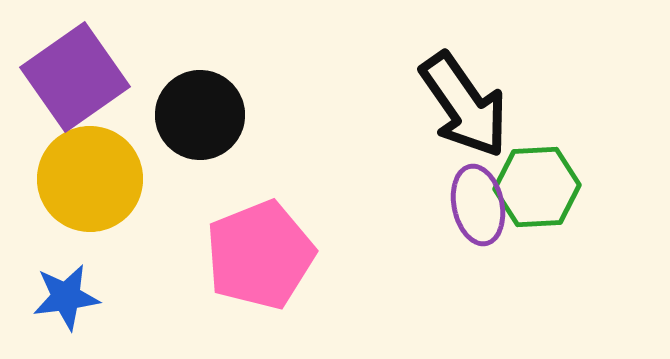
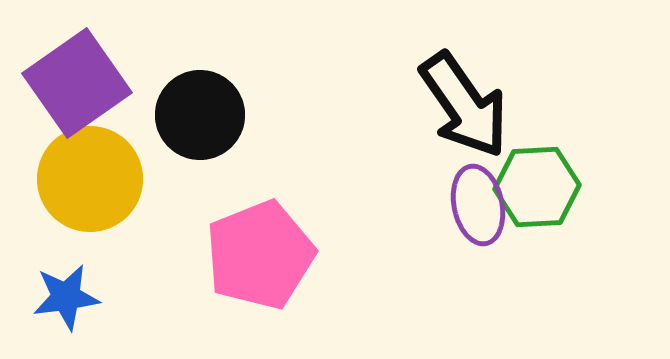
purple square: moved 2 px right, 6 px down
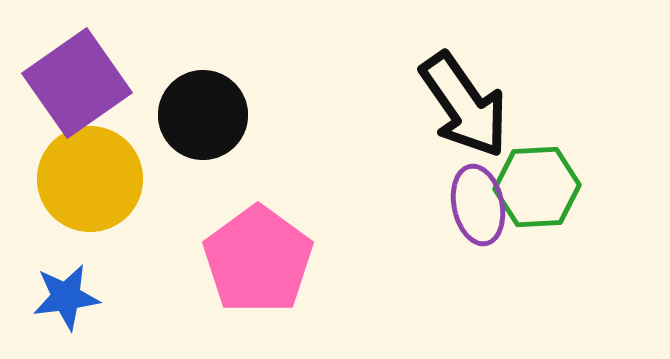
black circle: moved 3 px right
pink pentagon: moved 2 px left, 5 px down; rotated 14 degrees counterclockwise
